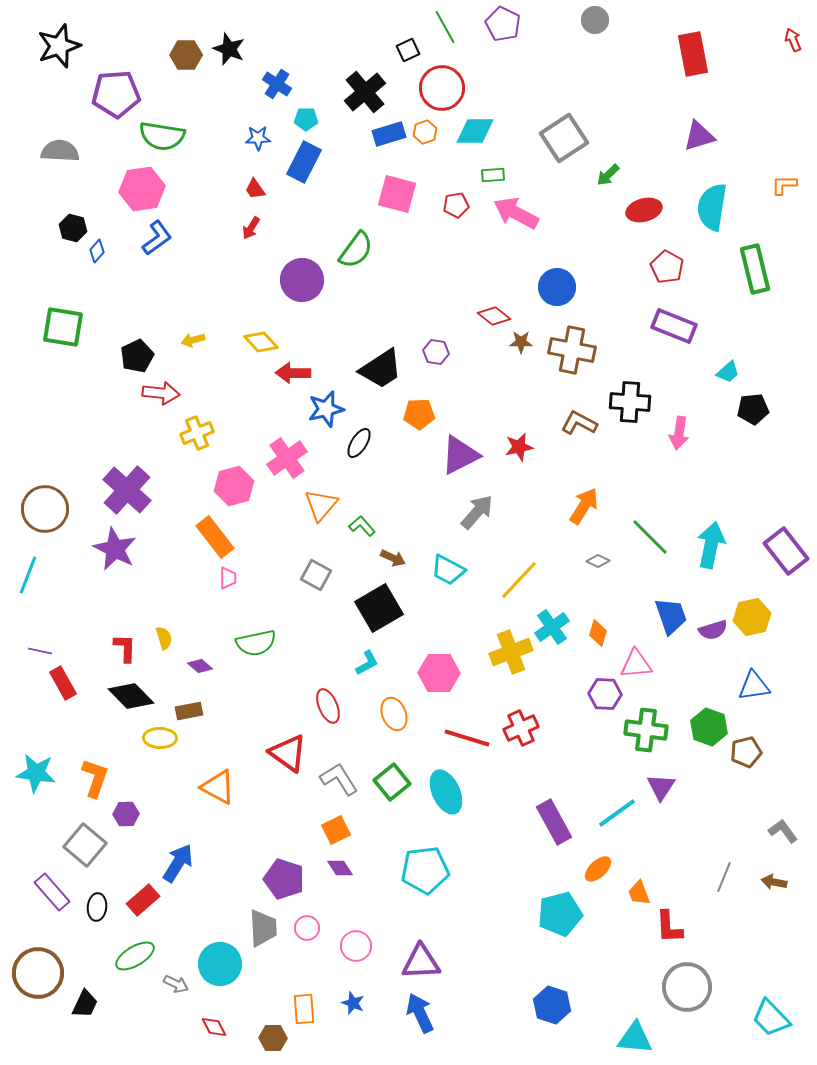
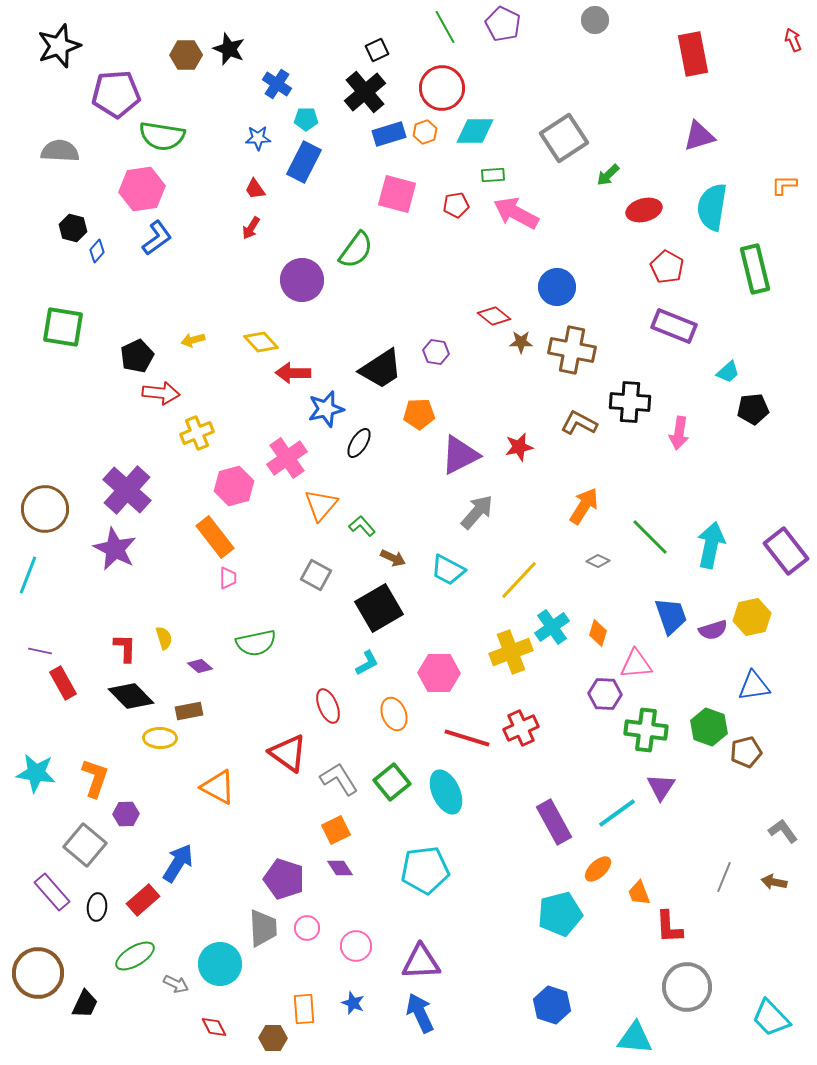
black square at (408, 50): moved 31 px left
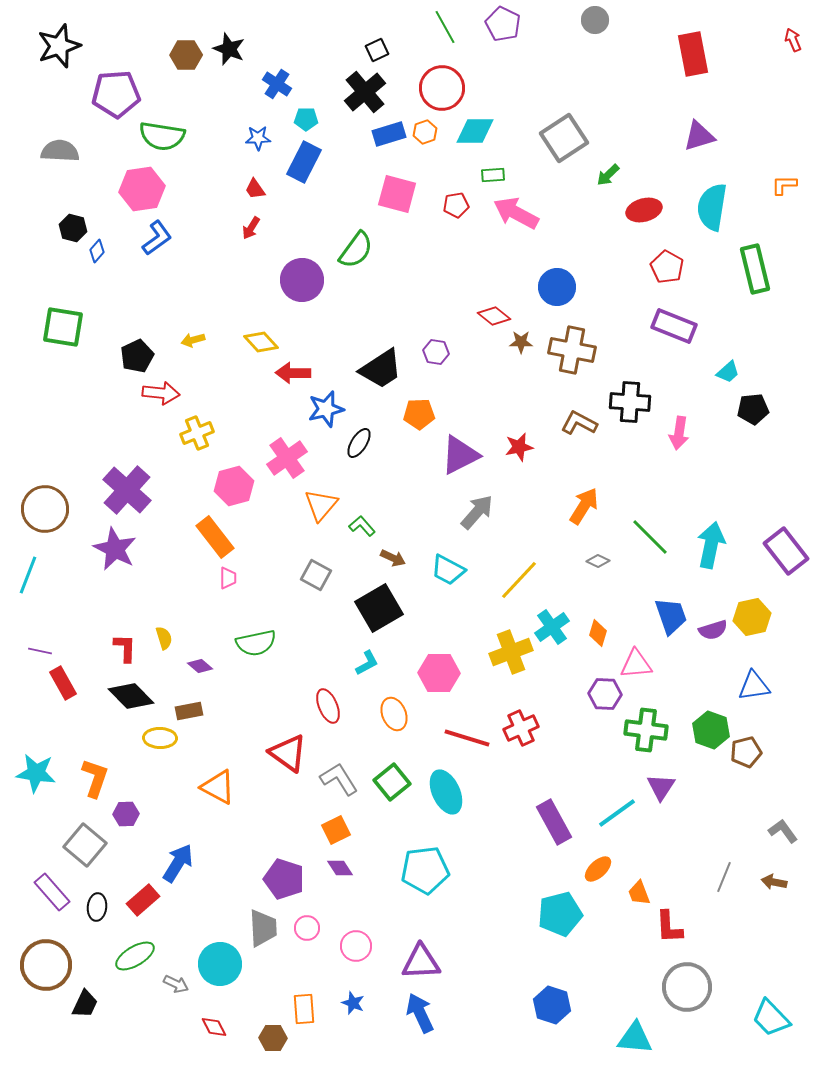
green hexagon at (709, 727): moved 2 px right, 3 px down
brown circle at (38, 973): moved 8 px right, 8 px up
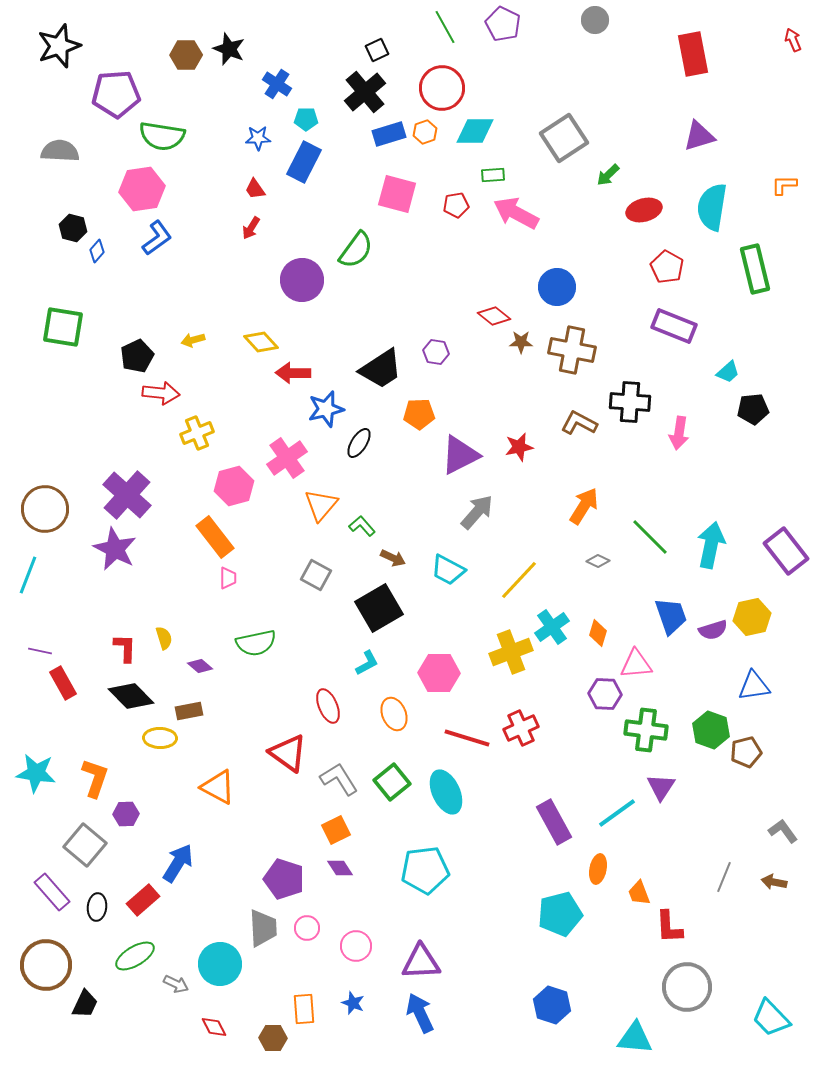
purple cross at (127, 490): moved 5 px down
orange ellipse at (598, 869): rotated 36 degrees counterclockwise
